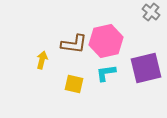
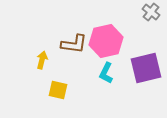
cyan L-shape: rotated 55 degrees counterclockwise
yellow square: moved 16 px left, 6 px down
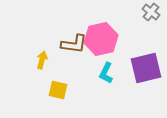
pink hexagon: moved 5 px left, 2 px up
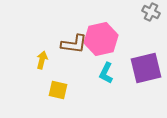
gray cross: rotated 12 degrees counterclockwise
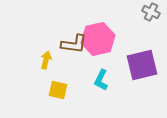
pink hexagon: moved 3 px left
yellow arrow: moved 4 px right
purple square: moved 4 px left, 3 px up
cyan L-shape: moved 5 px left, 7 px down
